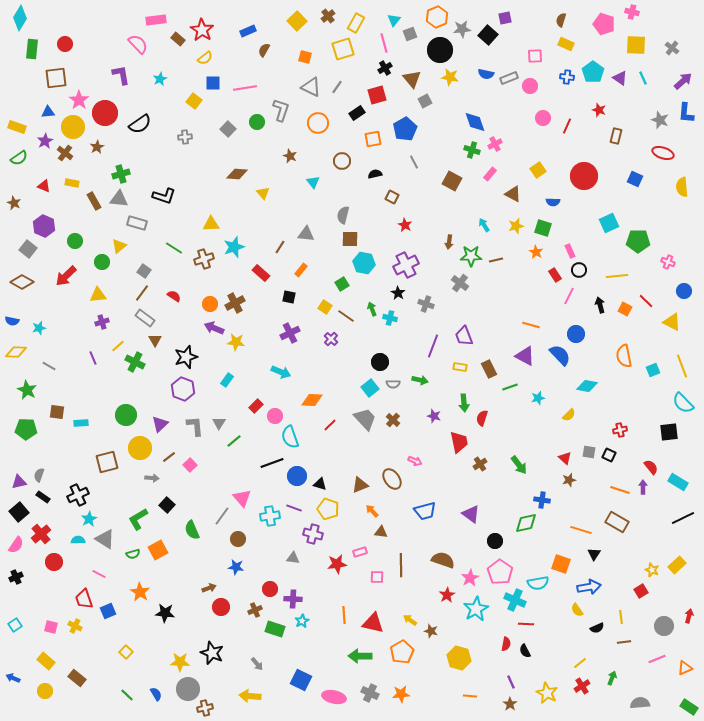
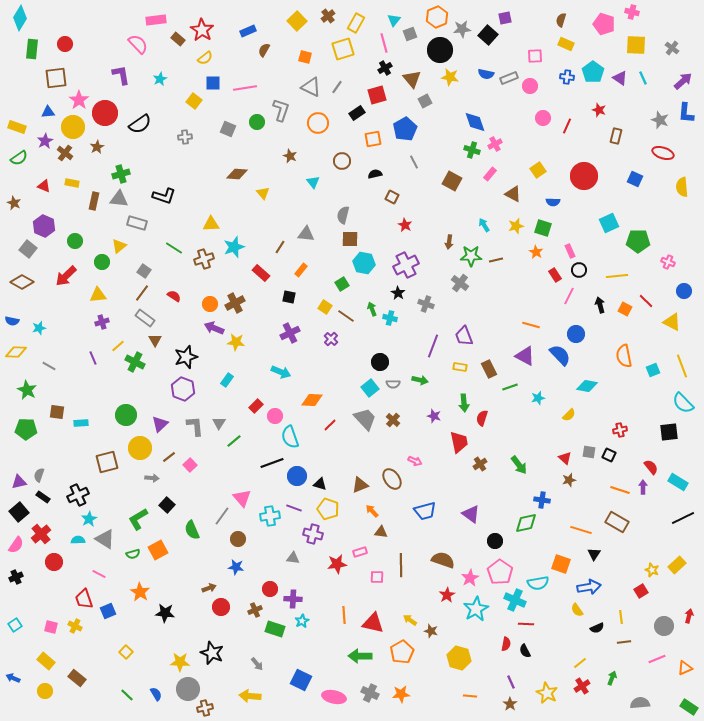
gray square at (228, 129): rotated 21 degrees counterclockwise
brown rectangle at (94, 201): rotated 42 degrees clockwise
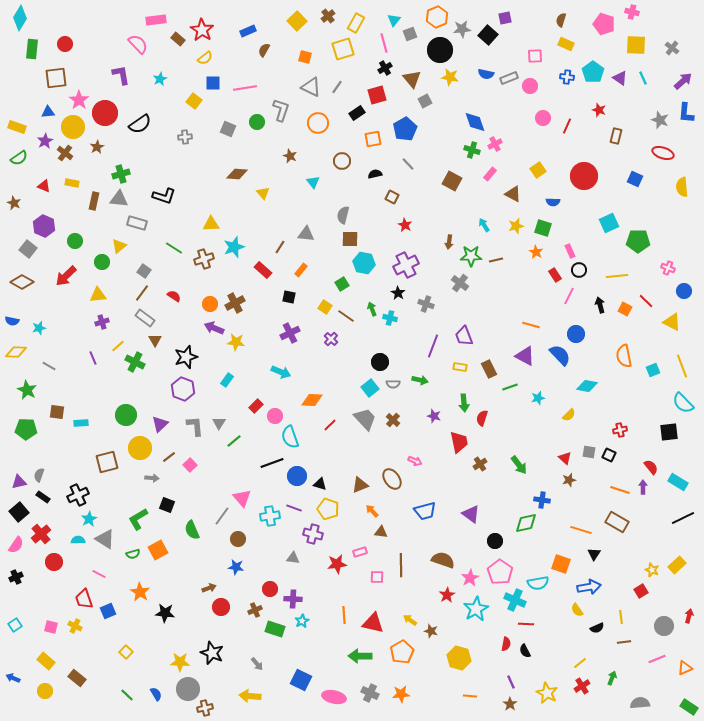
gray line at (414, 162): moved 6 px left, 2 px down; rotated 16 degrees counterclockwise
pink cross at (668, 262): moved 6 px down
red rectangle at (261, 273): moved 2 px right, 3 px up
black square at (167, 505): rotated 21 degrees counterclockwise
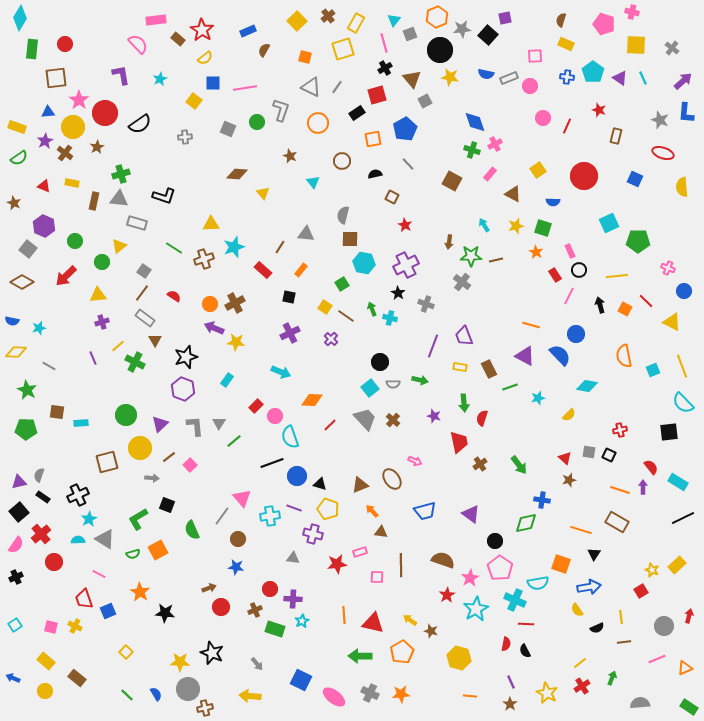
gray cross at (460, 283): moved 2 px right, 1 px up
pink pentagon at (500, 572): moved 4 px up
pink ellipse at (334, 697): rotated 25 degrees clockwise
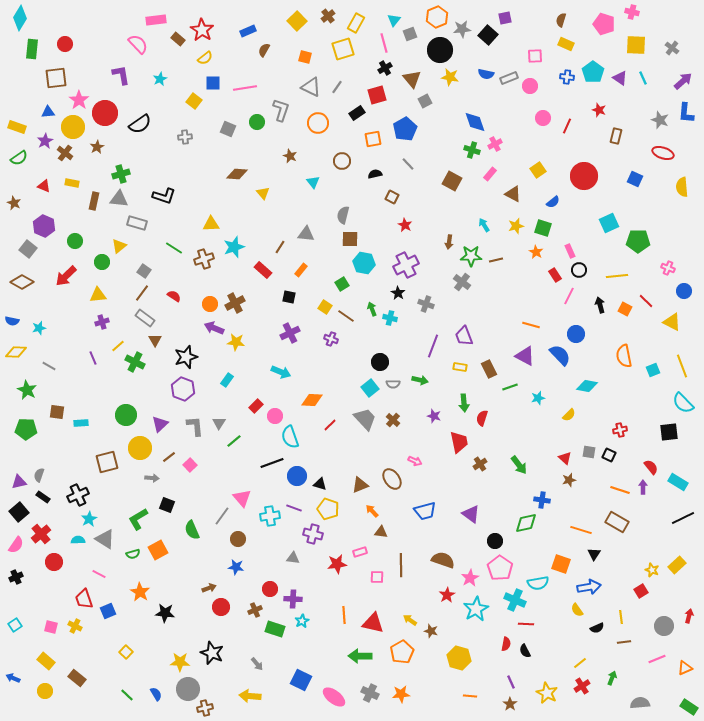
blue semicircle at (553, 202): rotated 40 degrees counterclockwise
purple cross at (331, 339): rotated 24 degrees counterclockwise
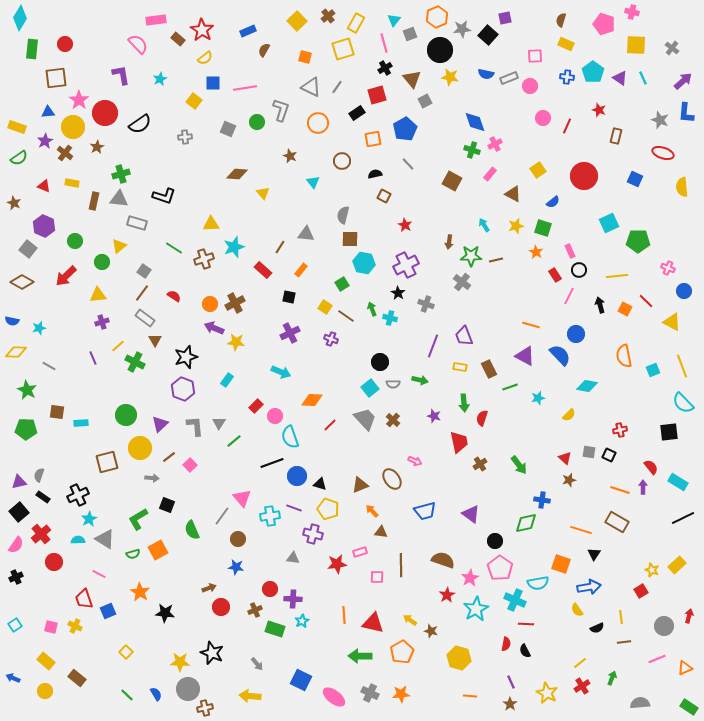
brown square at (392, 197): moved 8 px left, 1 px up
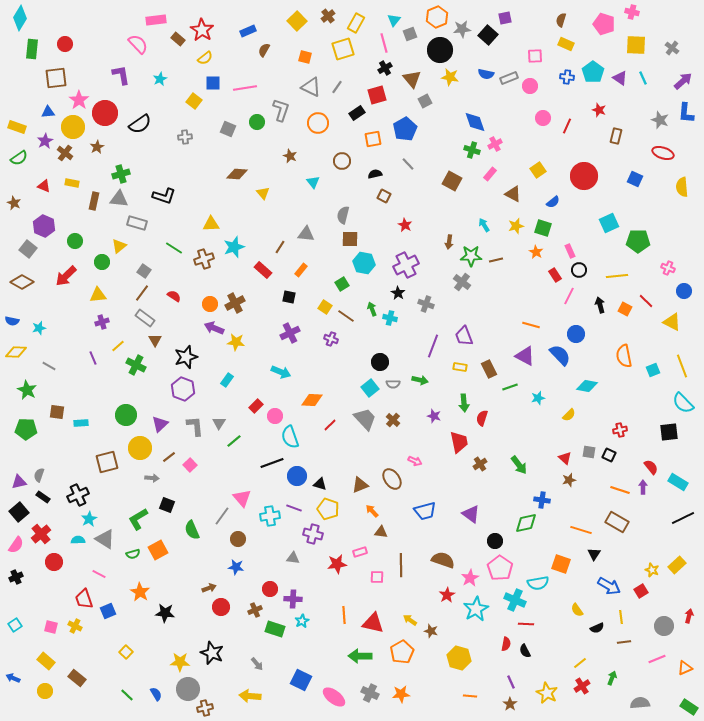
green cross at (135, 362): moved 1 px right, 3 px down
blue arrow at (589, 587): moved 20 px right, 1 px up; rotated 40 degrees clockwise
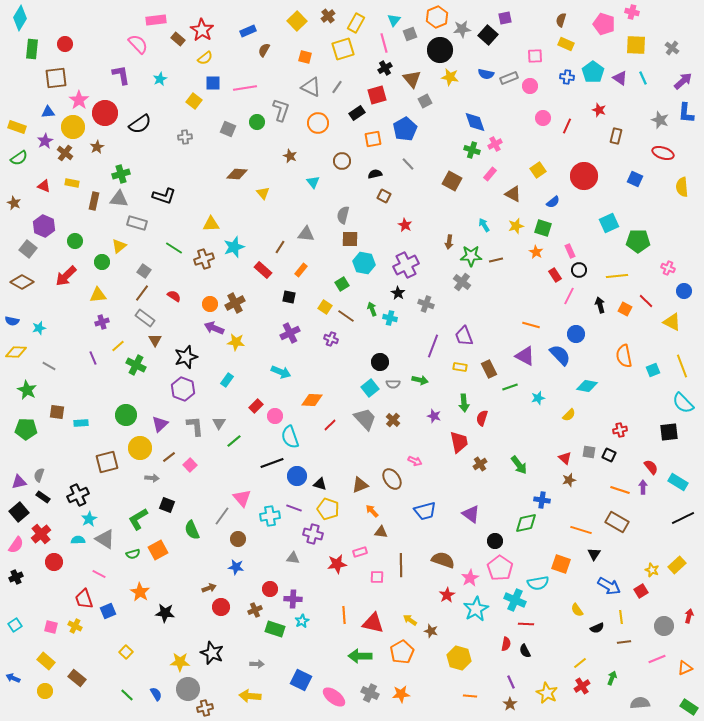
gray arrow at (257, 664): rotated 48 degrees counterclockwise
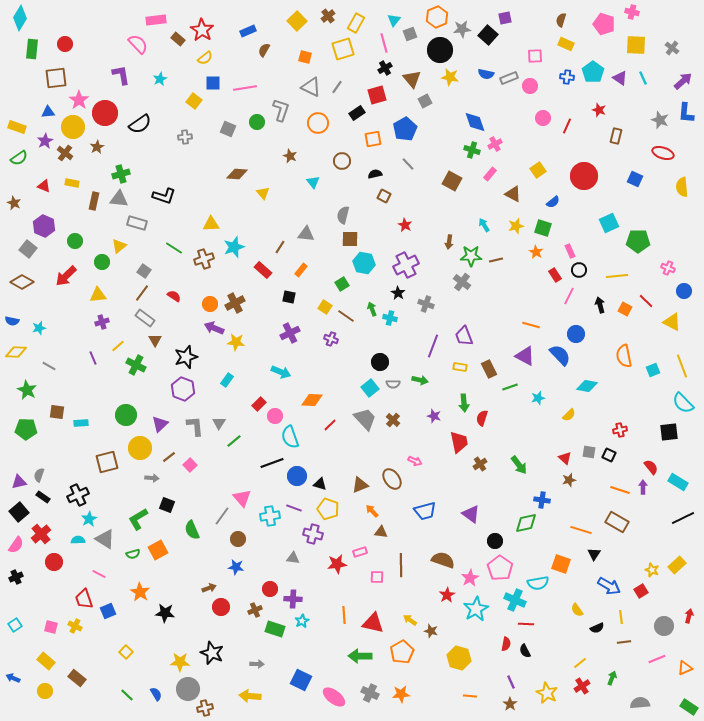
red rectangle at (256, 406): moved 3 px right, 2 px up
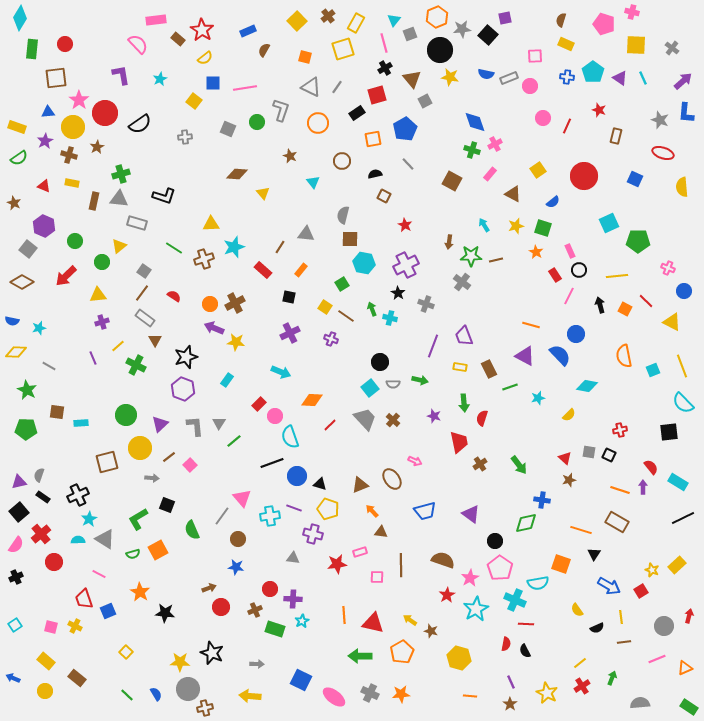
brown cross at (65, 153): moved 4 px right, 2 px down; rotated 21 degrees counterclockwise
